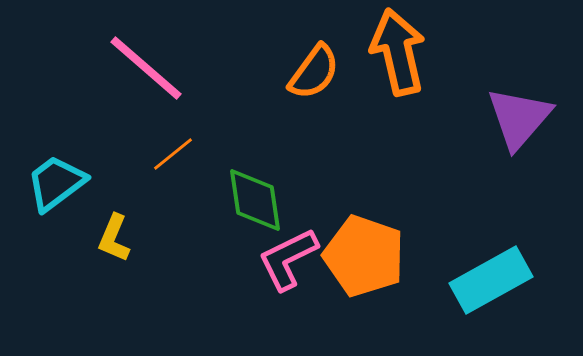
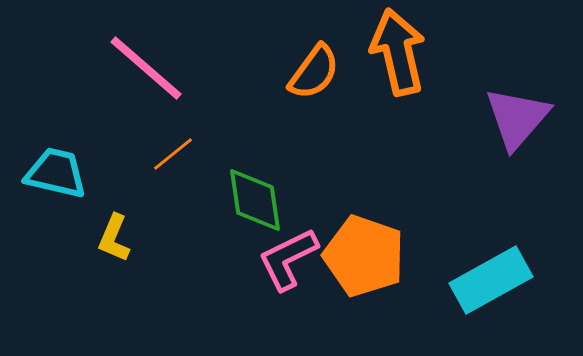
purple triangle: moved 2 px left
cyan trapezoid: moved 10 px up; rotated 50 degrees clockwise
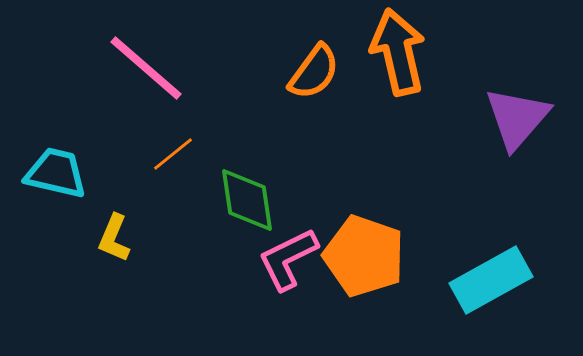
green diamond: moved 8 px left
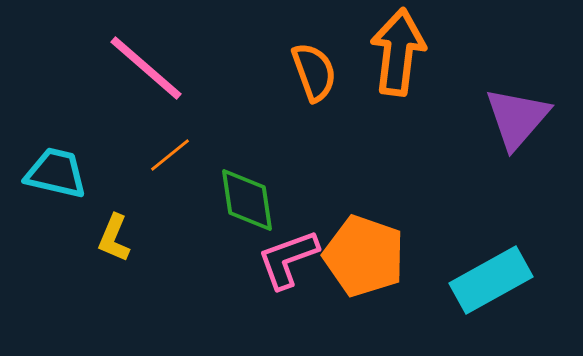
orange arrow: rotated 20 degrees clockwise
orange semicircle: rotated 56 degrees counterclockwise
orange line: moved 3 px left, 1 px down
pink L-shape: rotated 6 degrees clockwise
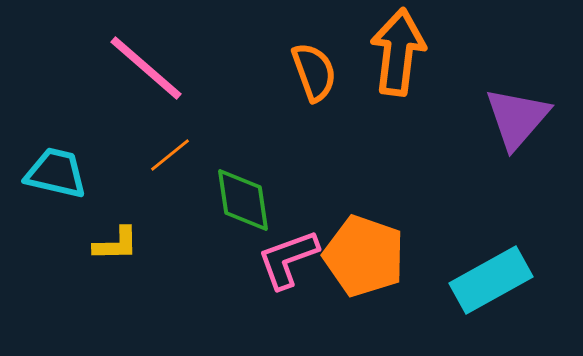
green diamond: moved 4 px left
yellow L-shape: moved 2 px right, 6 px down; rotated 114 degrees counterclockwise
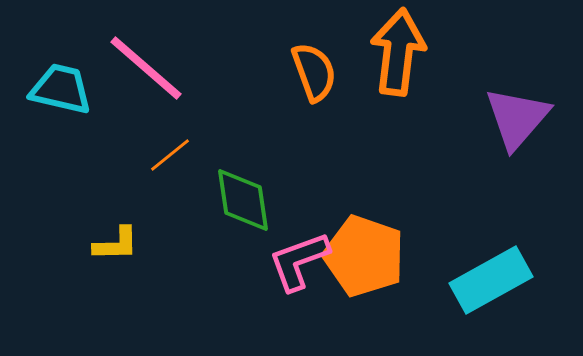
cyan trapezoid: moved 5 px right, 84 px up
pink L-shape: moved 11 px right, 2 px down
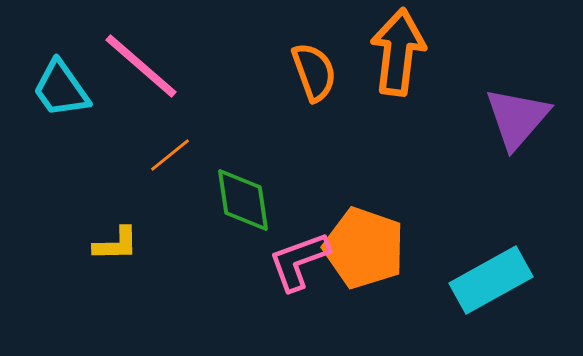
pink line: moved 5 px left, 2 px up
cyan trapezoid: rotated 138 degrees counterclockwise
orange pentagon: moved 8 px up
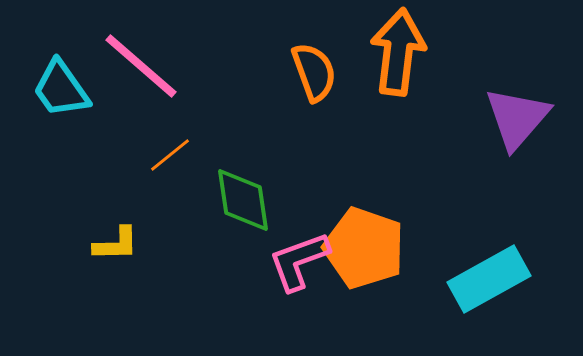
cyan rectangle: moved 2 px left, 1 px up
